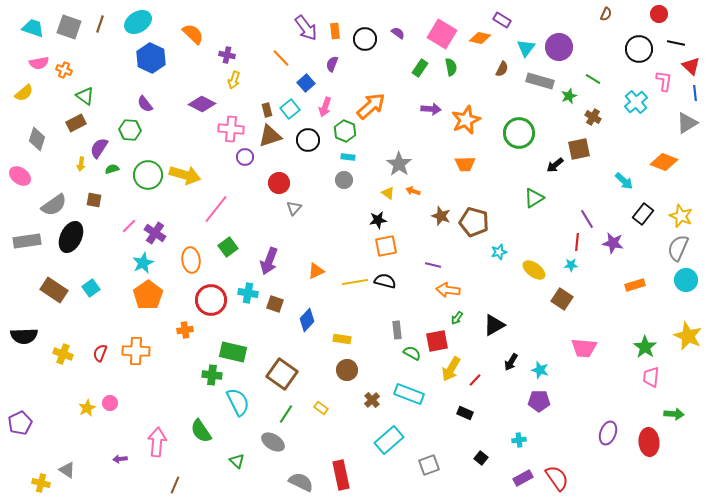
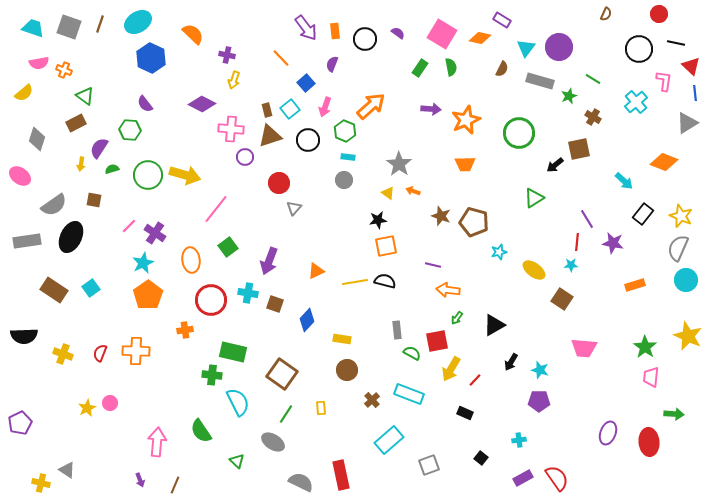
yellow rectangle at (321, 408): rotated 48 degrees clockwise
purple arrow at (120, 459): moved 20 px right, 21 px down; rotated 104 degrees counterclockwise
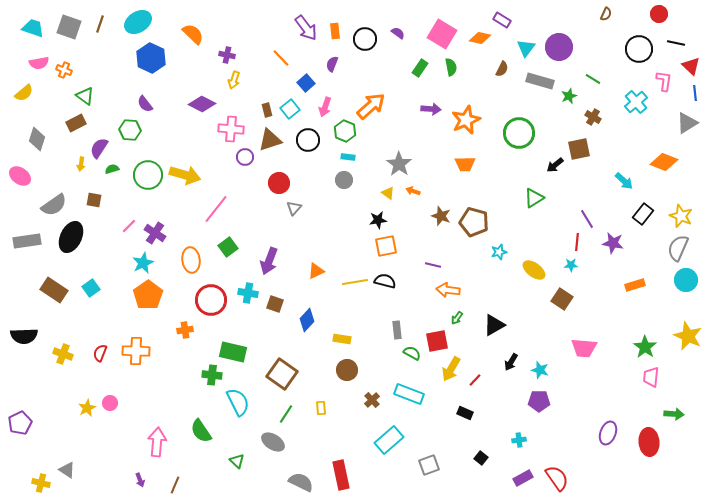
brown triangle at (270, 136): moved 4 px down
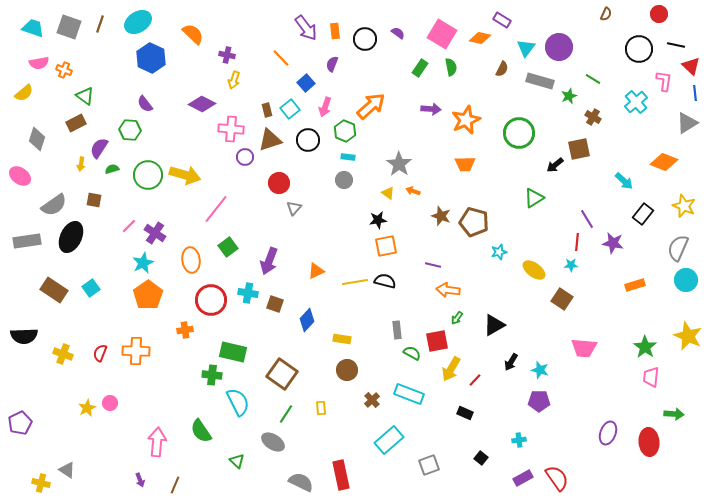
black line at (676, 43): moved 2 px down
yellow star at (681, 216): moved 3 px right, 10 px up
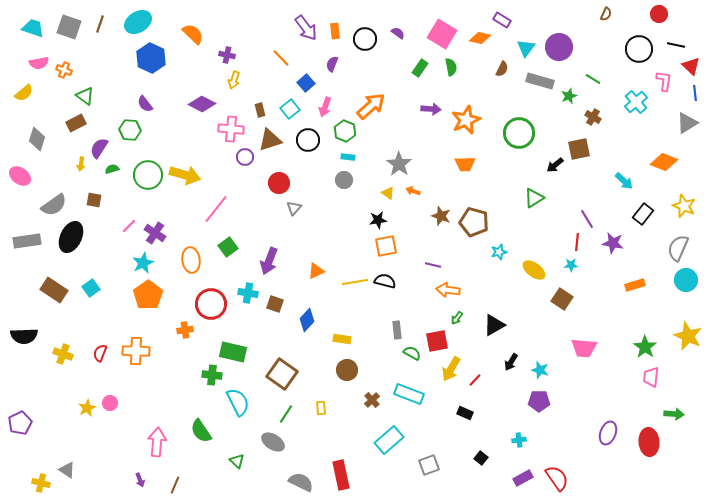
brown rectangle at (267, 110): moved 7 px left
red circle at (211, 300): moved 4 px down
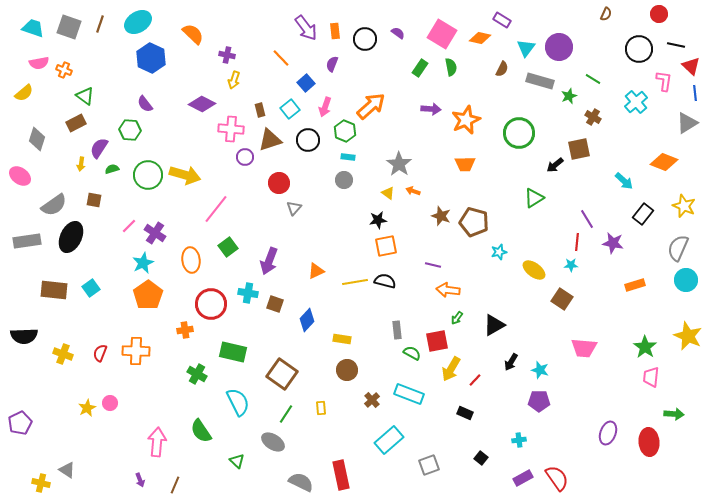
brown rectangle at (54, 290): rotated 28 degrees counterclockwise
green cross at (212, 375): moved 15 px left, 1 px up; rotated 24 degrees clockwise
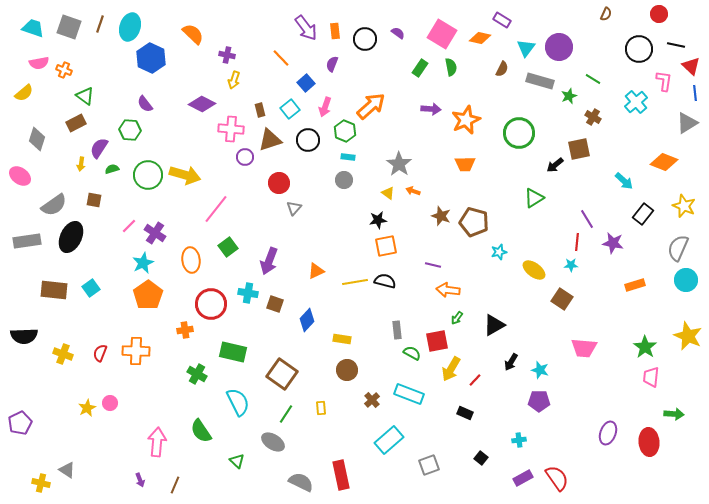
cyan ellipse at (138, 22): moved 8 px left, 5 px down; rotated 40 degrees counterclockwise
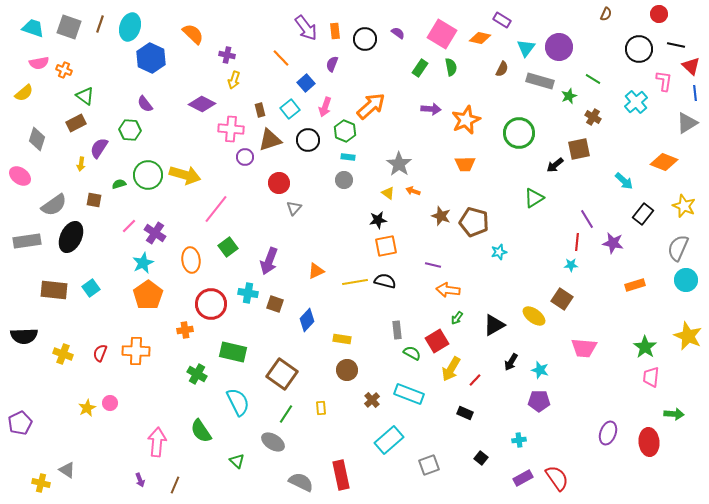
green semicircle at (112, 169): moved 7 px right, 15 px down
yellow ellipse at (534, 270): moved 46 px down
red square at (437, 341): rotated 20 degrees counterclockwise
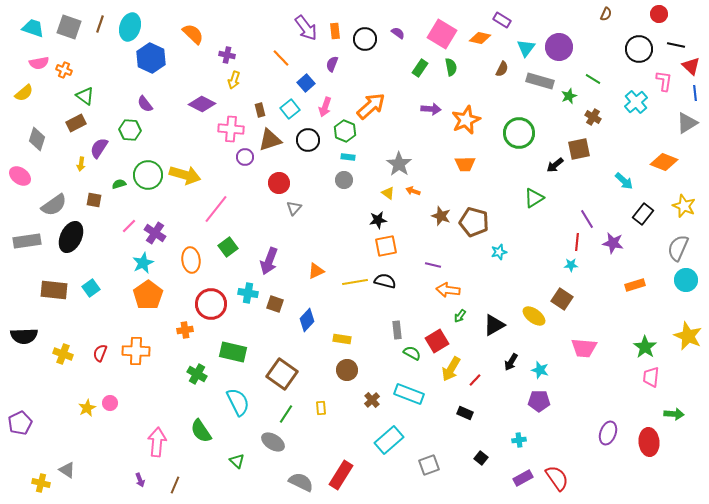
green arrow at (457, 318): moved 3 px right, 2 px up
red rectangle at (341, 475): rotated 44 degrees clockwise
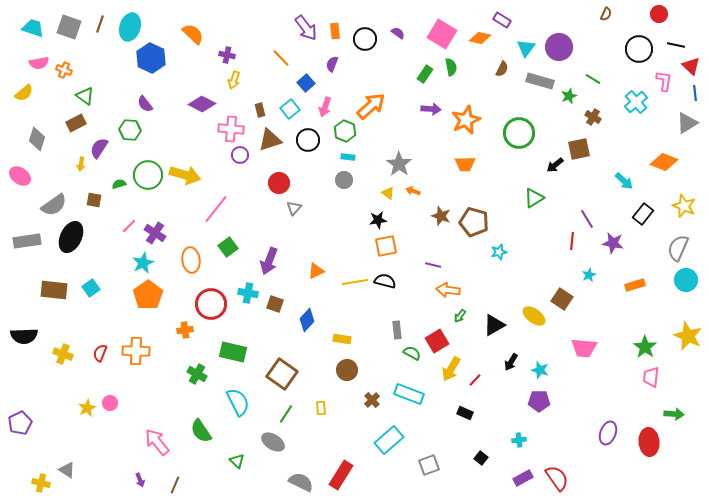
green rectangle at (420, 68): moved 5 px right, 6 px down
purple circle at (245, 157): moved 5 px left, 2 px up
red line at (577, 242): moved 5 px left, 1 px up
cyan star at (571, 265): moved 18 px right, 10 px down; rotated 24 degrees counterclockwise
pink arrow at (157, 442): rotated 44 degrees counterclockwise
